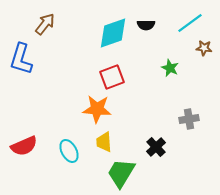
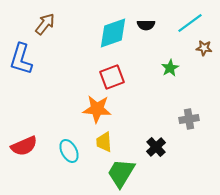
green star: rotated 18 degrees clockwise
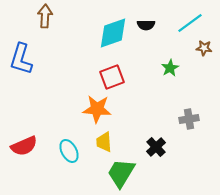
brown arrow: moved 8 px up; rotated 35 degrees counterclockwise
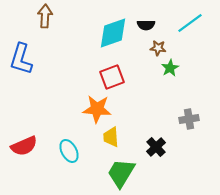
brown star: moved 46 px left
yellow trapezoid: moved 7 px right, 5 px up
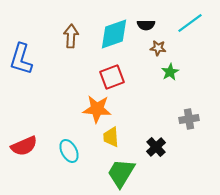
brown arrow: moved 26 px right, 20 px down
cyan diamond: moved 1 px right, 1 px down
green star: moved 4 px down
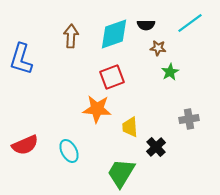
yellow trapezoid: moved 19 px right, 10 px up
red semicircle: moved 1 px right, 1 px up
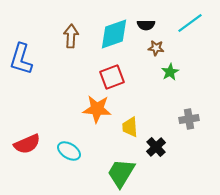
brown star: moved 2 px left
red semicircle: moved 2 px right, 1 px up
cyan ellipse: rotated 30 degrees counterclockwise
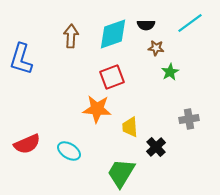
cyan diamond: moved 1 px left
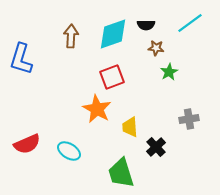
green star: moved 1 px left
orange star: rotated 24 degrees clockwise
green trapezoid: rotated 48 degrees counterclockwise
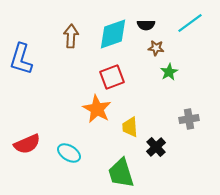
cyan ellipse: moved 2 px down
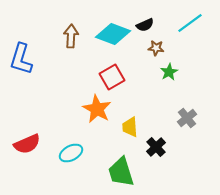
black semicircle: moved 1 px left; rotated 24 degrees counterclockwise
cyan diamond: rotated 40 degrees clockwise
red square: rotated 10 degrees counterclockwise
gray cross: moved 2 px left, 1 px up; rotated 30 degrees counterclockwise
cyan ellipse: moved 2 px right; rotated 60 degrees counterclockwise
green trapezoid: moved 1 px up
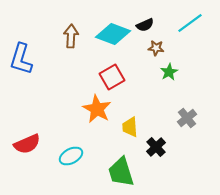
cyan ellipse: moved 3 px down
